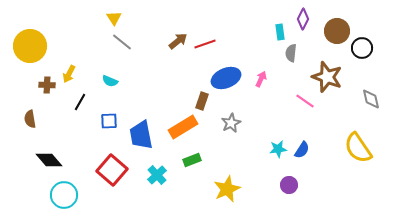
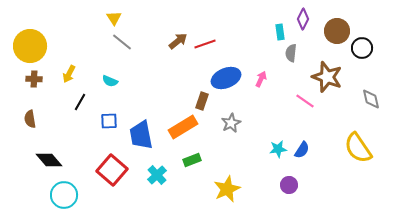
brown cross: moved 13 px left, 6 px up
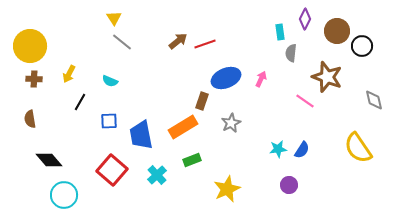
purple diamond: moved 2 px right
black circle: moved 2 px up
gray diamond: moved 3 px right, 1 px down
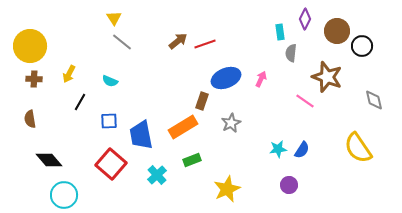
red square: moved 1 px left, 6 px up
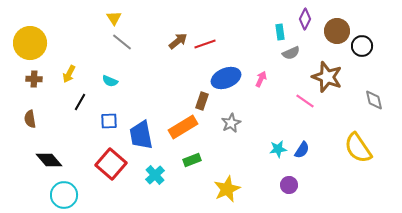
yellow circle: moved 3 px up
gray semicircle: rotated 120 degrees counterclockwise
cyan cross: moved 2 px left
